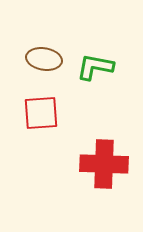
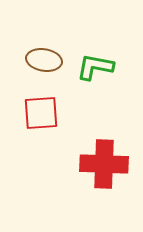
brown ellipse: moved 1 px down
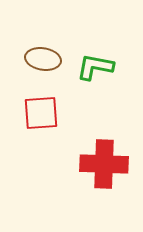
brown ellipse: moved 1 px left, 1 px up
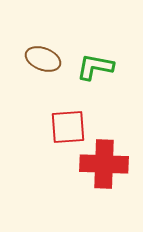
brown ellipse: rotated 12 degrees clockwise
red square: moved 27 px right, 14 px down
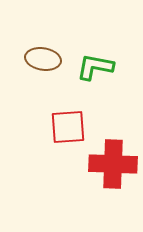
brown ellipse: rotated 12 degrees counterclockwise
red cross: moved 9 px right
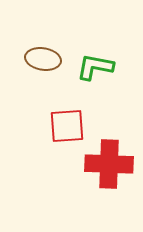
red square: moved 1 px left, 1 px up
red cross: moved 4 px left
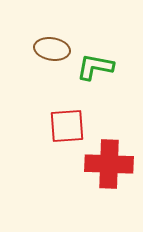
brown ellipse: moved 9 px right, 10 px up
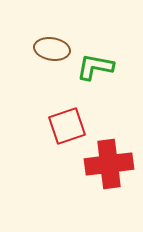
red square: rotated 15 degrees counterclockwise
red cross: rotated 9 degrees counterclockwise
